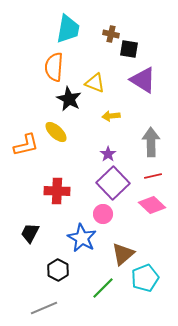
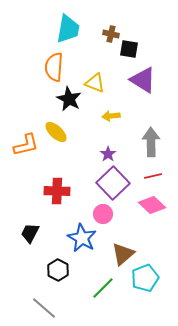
gray line: rotated 64 degrees clockwise
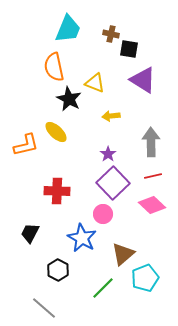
cyan trapezoid: rotated 12 degrees clockwise
orange semicircle: rotated 16 degrees counterclockwise
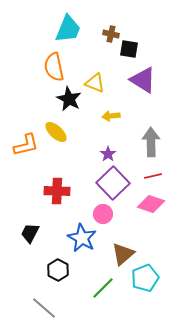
pink diamond: moved 1 px left, 1 px up; rotated 24 degrees counterclockwise
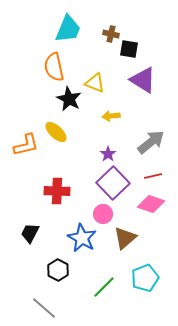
gray arrow: rotated 52 degrees clockwise
brown triangle: moved 2 px right, 16 px up
green line: moved 1 px right, 1 px up
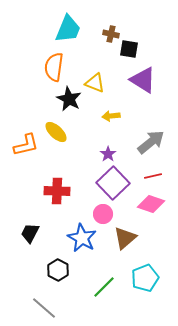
orange semicircle: rotated 20 degrees clockwise
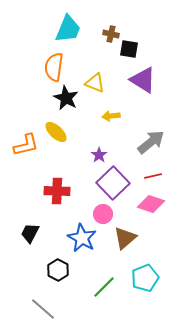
black star: moved 3 px left, 1 px up
purple star: moved 9 px left, 1 px down
gray line: moved 1 px left, 1 px down
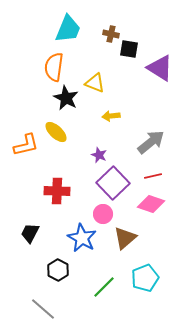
purple triangle: moved 17 px right, 12 px up
purple star: rotated 14 degrees counterclockwise
